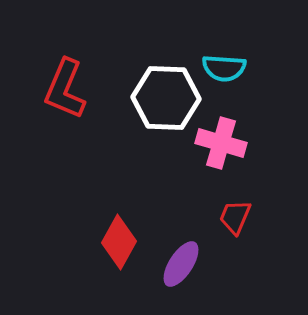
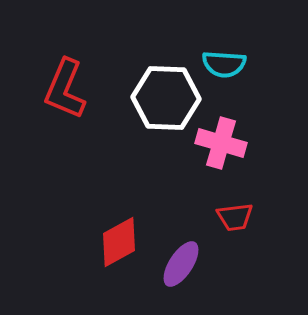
cyan semicircle: moved 4 px up
red trapezoid: rotated 120 degrees counterclockwise
red diamond: rotated 32 degrees clockwise
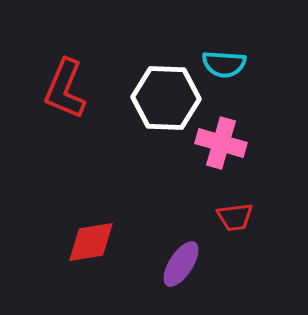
red diamond: moved 28 px left; rotated 20 degrees clockwise
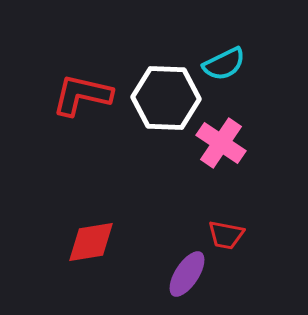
cyan semicircle: rotated 30 degrees counterclockwise
red L-shape: moved 17 px right, 6 px down; rotated 80 degrees clockwise
pink cross: rotated 18 degrees clockwise
red trapezoid: moved 9 px left, 18 px down; rotated 18 degrees clockwise
purple ellipse: moved 6 px right, 10 px down
